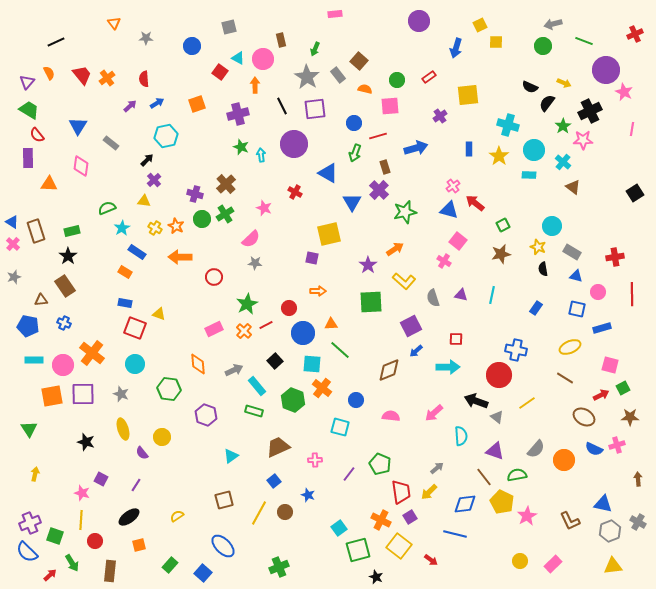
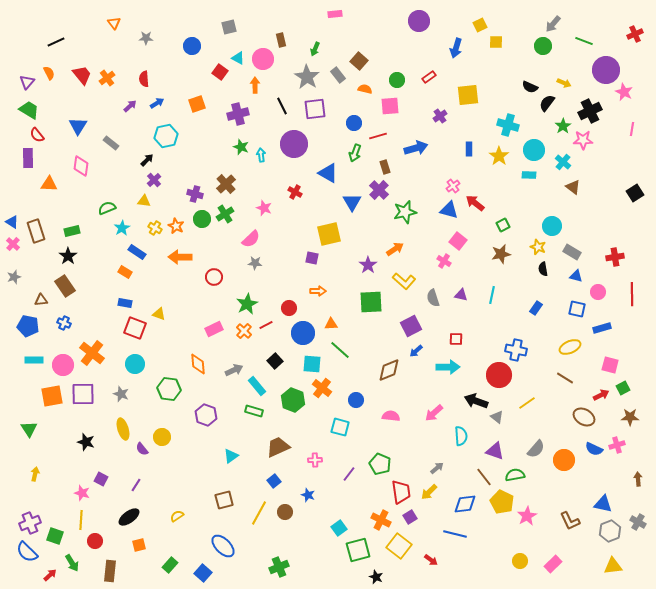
gray arrow at (553, 24): rotated 36 degrees counterclockwise
purple semicircle at (142, 453): moved 4 px up
green semicircle at (517, 475): moved 2 px left
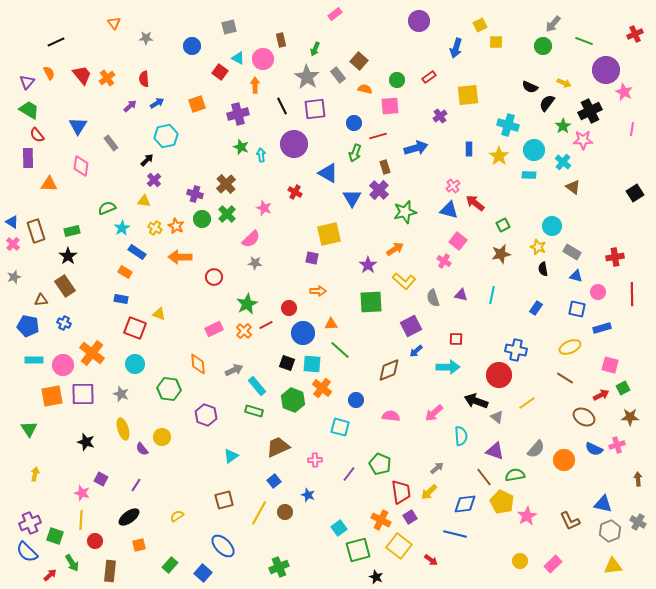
pink rectangle at (335, 14): rotated 32 degrees counterclockwise
gray rectangle at (111, 143): rotated 14 degrees clockwise
blue triangle at (352, 202): moved 4 px up
green cross at (225, 214): moved 2 px right; rotated 12 degrees counterclockwise
blue rectangle at (125, 303): moved 4 px left, 4 px up
black square at (275, 361): moved 12 px right, 2 px down; rotated 28 degrees counterclockwise
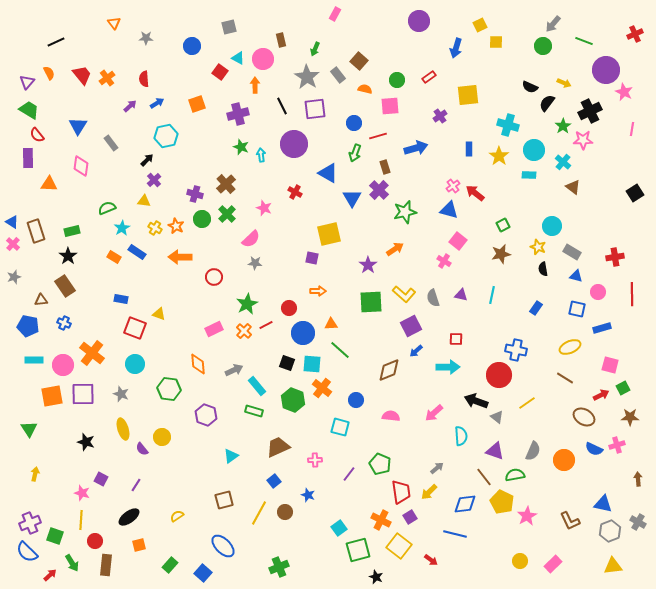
pink rectangle at (335, 14): rotated 24 degrees counterclockwise
red arrow at (475, 203): moved 10 px up
orange rectangle at (125, 272): moved 11 px left, 15 px up
yellow L-shape at (404, 281): moved 13 px down
gray semicircle at (536, 449): moved 3 px left, 2 px down; rotated 18 degrees counterclockwise
brown rectangle at (110, 571): moved 4 px left, 6 px up
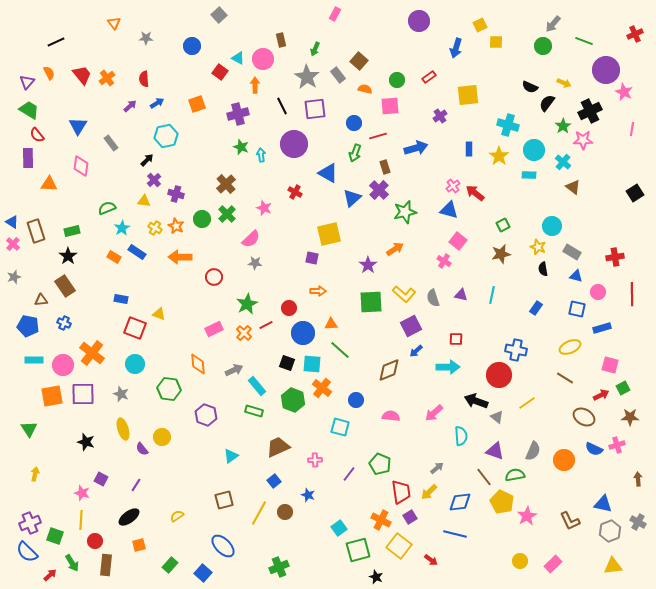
gray square at (229, 27): moved 10 px left, 12 px up; rotated 28 degrees counterclockwise
purple cross at (195, 194): moved 19 px left
blue triangle at (352, 198): rotated 18 degrees clockwise
orange cross at (244, 331): moved 2 px down
blue diamond at (465, 504): moved 5 px left, 2 px up
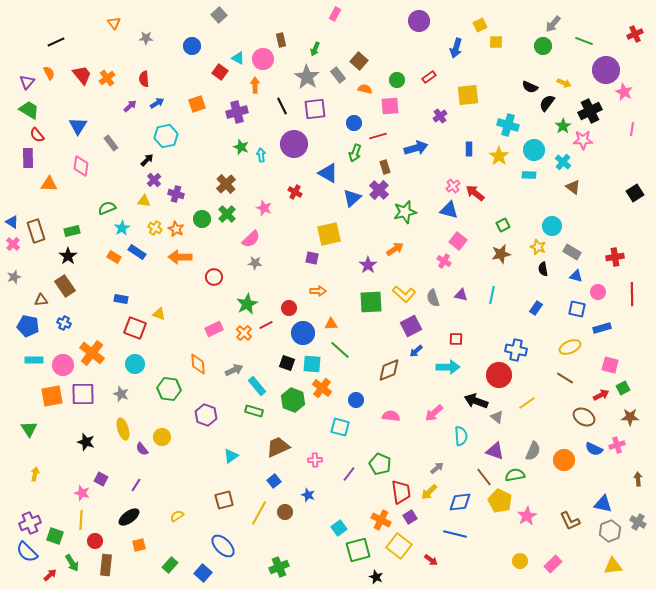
purple cross at (238, 114): moved 1 px left, 2 px up
orange star at (176, 226): moved 3 px down
yellow pentagon at (502, 502): moved 2 px left, 1 px up
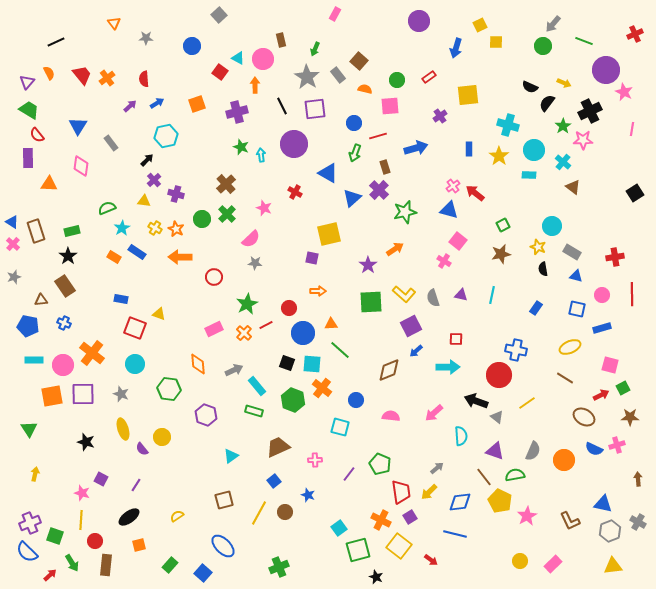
pink circle at (598, 292): moved 4 px right, 3 px down
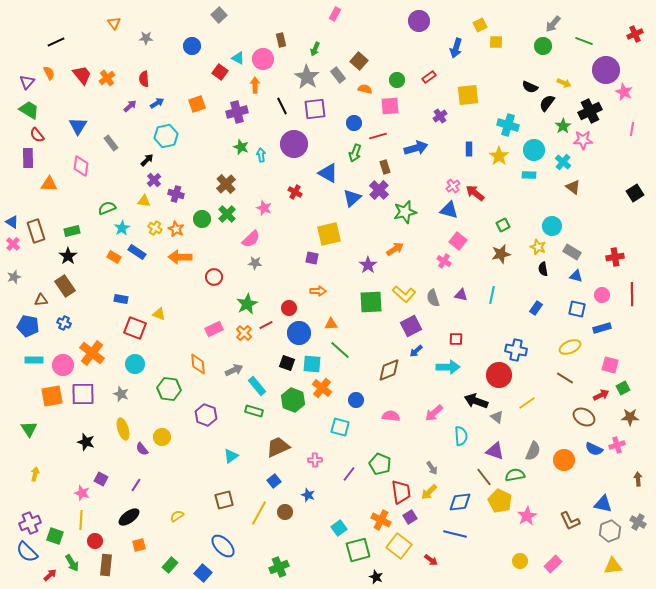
blue circle at (303, 333): moved 4 px left
gray arrow at (437, 468): moved 5 px left; rotated 96 degrees clockwise
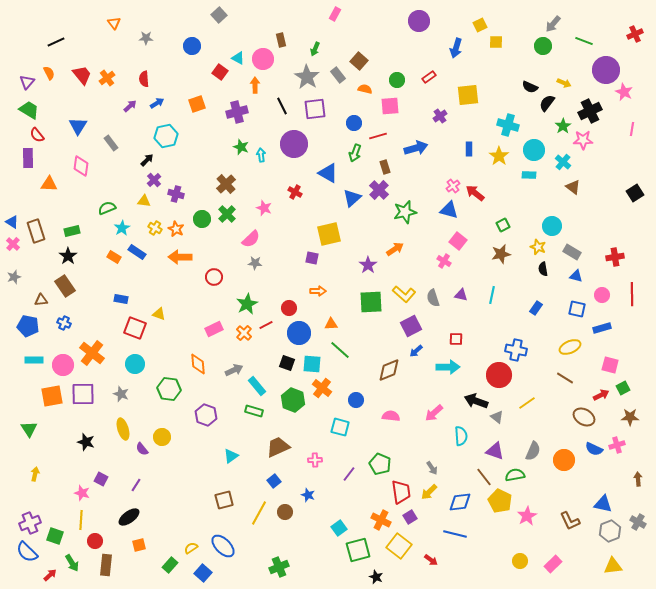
yellow semicircle at (177, 516): moved 14 px right, 32 px down
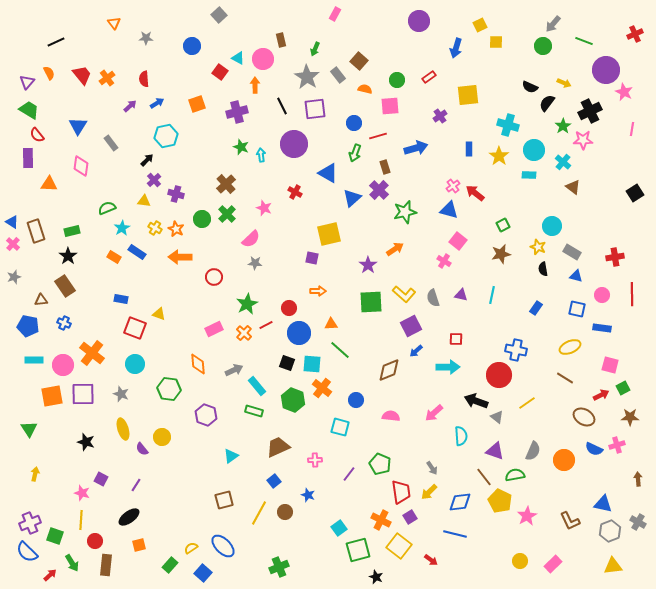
blue rectangle at (602, 328): rotated 24 degrees clockwise
